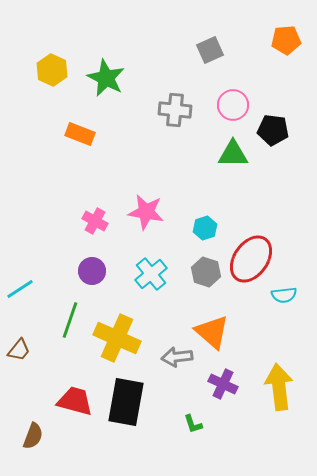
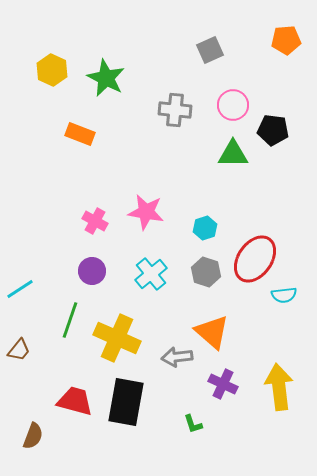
red ellipse: moved 4 px right
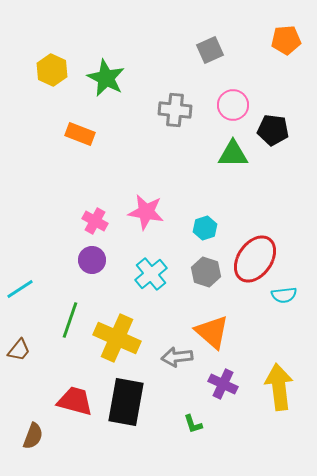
purple circle: moved 11 px up
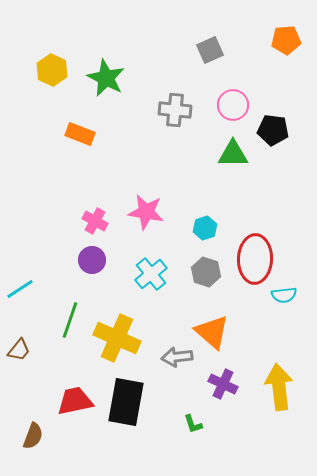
red ellipse: rotated 33 degrees counterclockwise
red trapezoid: rotated 27 degrees counterclockwise
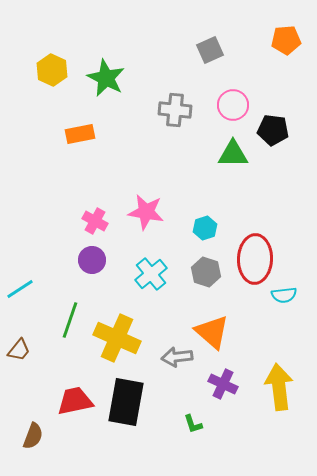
orange rectangle: rotated 32 degrees counterclockwise
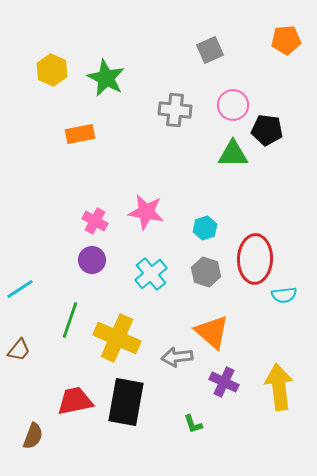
black pentagon: moved 6 px left
purple cross: moved 1 px right, 2 px up
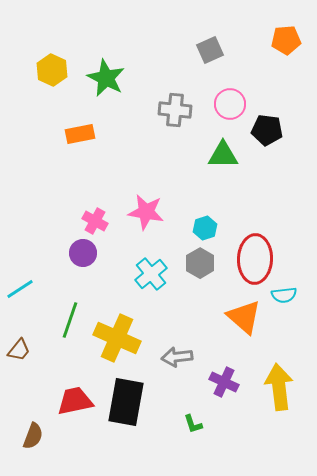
pink circle: moved 3 px left, 1 px up
green triangle: moved 10 px left, 1 px down
purple circle: moved 9 px left, 7 px up
gray hexagon: moved 6 px left, 9 px up; rotated 12 degrees clockwise
orange triangle: moved 32 px right, 15 px up
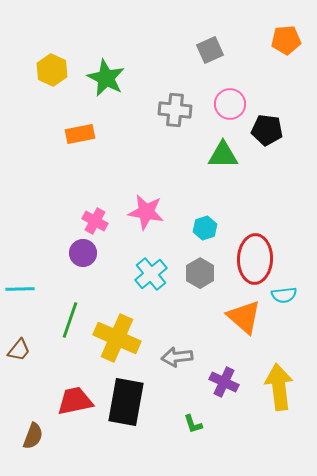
gray hexagon: moved 10 px down
cyan line: rotated 32 degrees clockwise
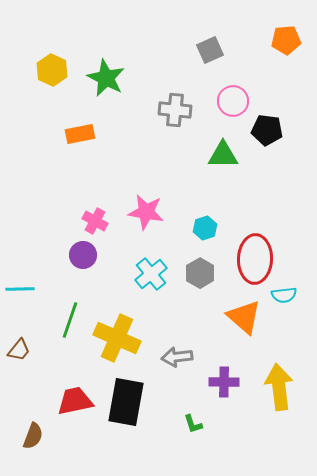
pink circle: moved 3 px right, 3 px up
purple circle: moved 2 px down
purple cross: rotated 24 degrees counterclockwise
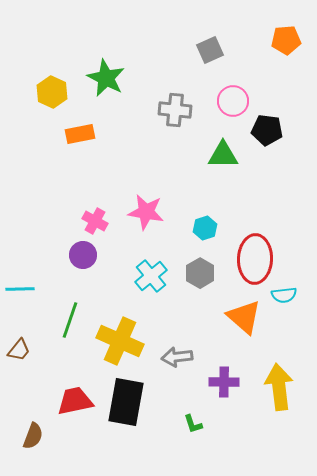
yellow hexagon: moved 22 px down
cyan cross: moved 2 px down
yellow cross: moved 3 px right, 3 px down
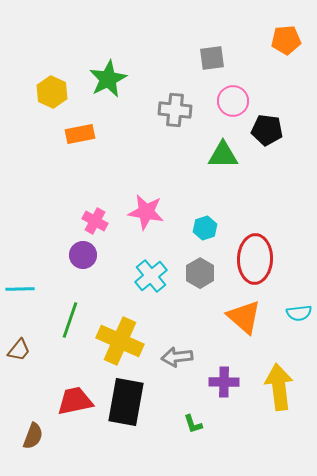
gray square: moved 2 px right, 8 px down; rotated 16 degrees clockwise
green star: moved 2 px right, 1 px down; rotated 18 degrees clockwise
cyan semicircle: moved 15 px right, 18 px down
